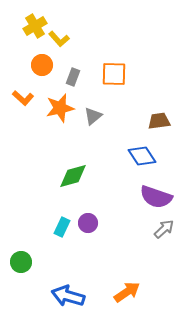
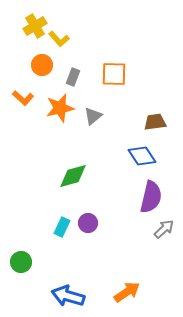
brown trapezoid: moved 4 px left, 1 px down
purple semicircle: moved 5 px left; rotated 96 degrees counterclockwise
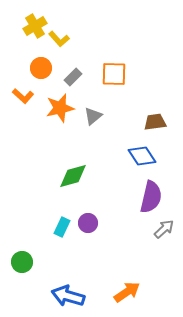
orange circle: moved 1 px left, 3 px down
gray rectangle: rotated 24 degrees clockwise
orange L-shape: moved 2 px up
green circle: moved 1 px right
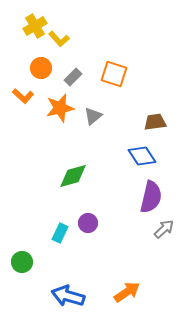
orange square: rotated 16 degrees clockwise
cyan rectangle: moved 2 px left, 6 px down
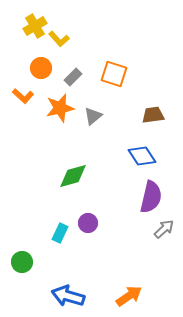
brown trapezoid: moved 2 px left, 7 px up
orange arrow: moved 2 px right, 4 px down
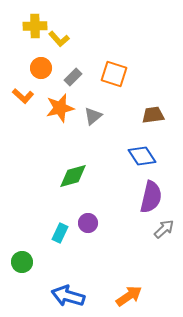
yellow cross: rotated 30 degrees clockwise
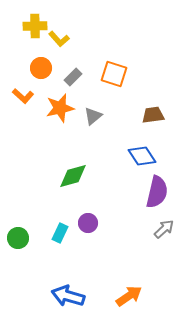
purple semicircle: moved 6 px right, 5 px up
green circle: moved 4 px left, 24 px up
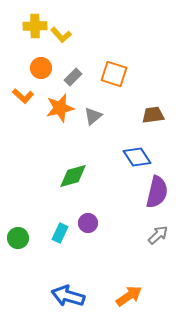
yellow L-shape: moved 2 px right, 4 px up
blue diamond: moved 5 px left, 1 px down
gray arrow: moved 6 px left, 6 px down
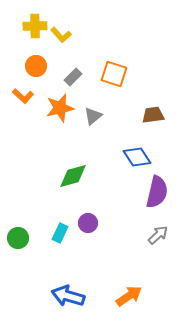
orange circle: moved 5 px left, 2 px up
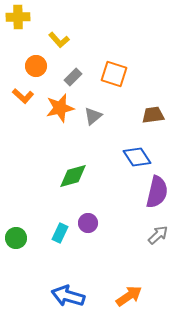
yellow cross: moved 17 px left, 9 px up
yellow L-shape: moved 2 px left, 5 px down
green circle: moved 2 px left
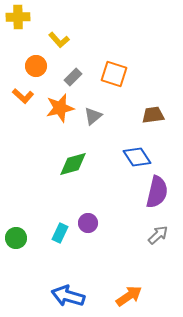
green diamond: moved 12 px up
